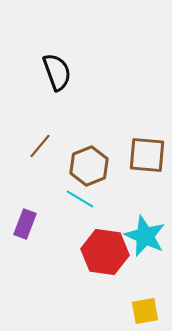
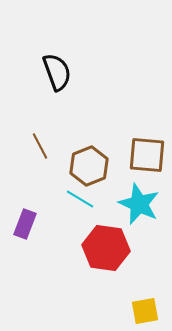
brown line: rotated 68 degrees counterclockwise
cyan star: moved 6 px left, 32 px up
red hexagon: moved 1 px right, 4 px up
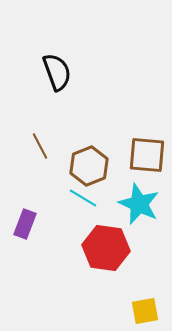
cyan line: moved 3 px right, 1 px up
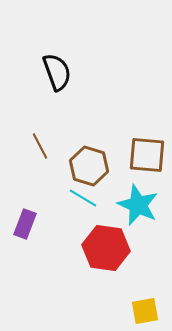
brown hexagon: rotated 21 degrees counterclockwise
cyan star: moved 1 px left, 1 px down
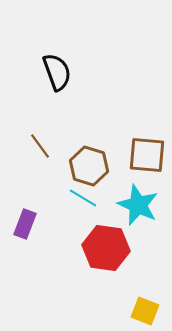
brown line: rotated 8 degrees counterclockwise
yellow square: rotated 32 degrees clockwise
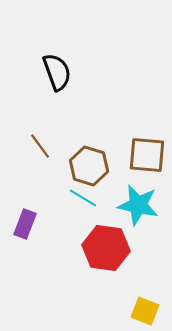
cyan star: rotated 12 degrees counterclockwise
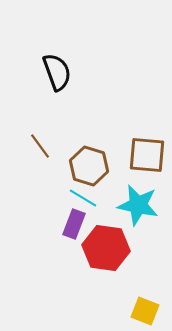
purple rectangle: moved 49 px right
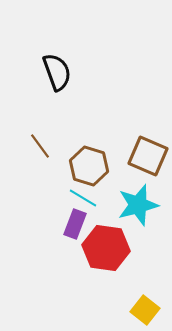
brown square: moved 1 px right, 1 px down; rotated 18 degrees clockwise
cyan star: rotated 27 degrees counterclockwise
purple rectangle: moved 1 px right
yellow square: moved 1 px up; rotated 16 degrees clockwise
